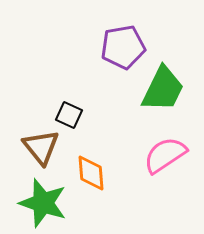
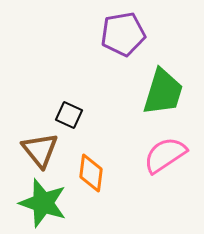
purple pentagon: moved 13 px up
green trapezoid: moved 3 px down; rotated 9 degrees counterclockwise
brown triangle: moved 1 px left, 3 px down
orange diamond: rotated 12 degrees clockwise
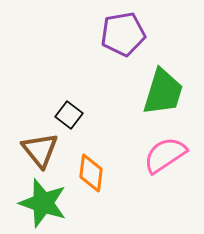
black square: rotated 12 degrees clockwise
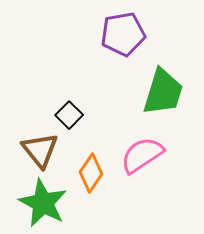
black square: rotated 8 degrees clockwise
pink semicircle: moved 23 px left
orange diamond: rotated 27 degrees clockwise
green star: rotated 9 degrees clockwise
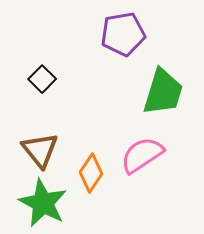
black square: moved 27 px left, 36 px up
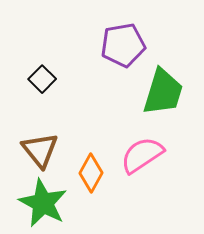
purple pentagon: moved 11 px down
orange diamond: rotated 6 degrees counterclockwise
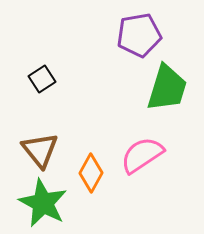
purple pentagon: moved 16 px right, 10 px up
black square: rotated 12 degrees clockwise
green trapezoid: moved 4 px right, 4 px up
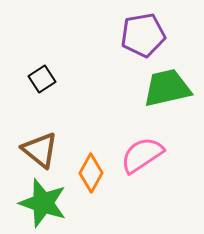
purple pentagon: moved 4 px right
green trapezoid: rotated 120 degrees counterclockwise
brown triangle: rotated 12 degrees counterclockwise
green star: rotated 9 degrees counterclockwise
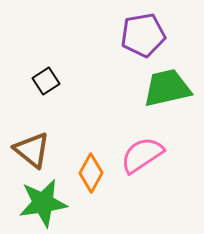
black square: moved 4 px right, 2 px down
brown triangle: moved 8 px left
green star: rotated 27 degrees counterclockwise
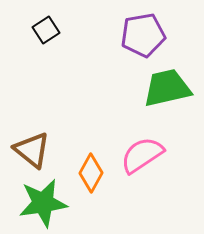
black square: moved 51 px up
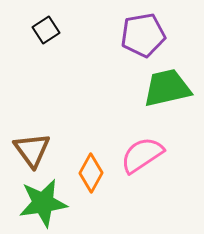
brown triangle: rotated 15 degrees clockwise
